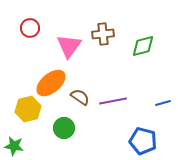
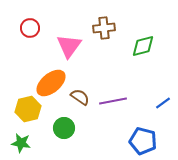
brown cross: moved 1 px right, 6 px up
blue line: rotated 21 degrees counterclockwise
green star: moved 7 px right, 3 px up
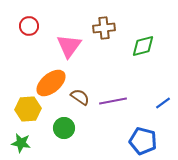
red circle: moved 1 px left, 2 px up
yellow hexagon: rotated 10 degrees clockwise
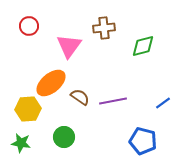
green circle: moved 9 px down
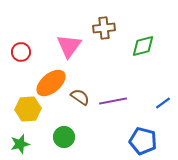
red circle: moved 8 px left, 26 px down
green star: moved 1 px left, 1 px down; rotated 24 degrees counterclockwise
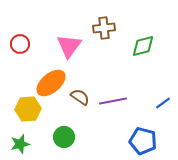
red circle: moved 1 px left, 8 px up
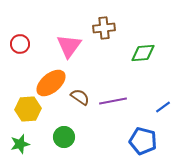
green diamond: moved 7 px down; rotated 10 degrees clockwise
blue line: moved 4 px down
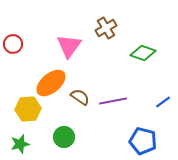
brown cross: moved 2 px right; rotated 25 degrees counterclockwise
red circle: moved 7 px left
green diamond: rotated 25 degrees clockwise
blue line: moved 5 px up
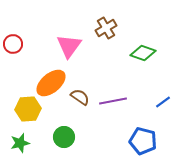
green star: moved 1 px up
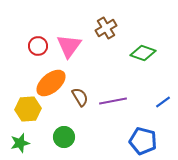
red circle: moved 25 px right, 2 px down
brown semicircle: rotated 24 degrees clockwise
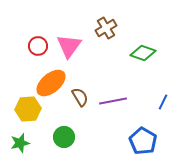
blue line: rotated 28 degrees counterclockwise
blue pentagon: rotated 16 degrees clockwise
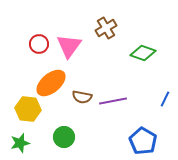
red circle: moved 1 px right, 2 px up
brown semicircle: moved 2 px right; rotated 132 degrees clockwise
blue line: moved 2 px right, 3 px up
yellow hexagon: rotated 10 degrees clockwise
